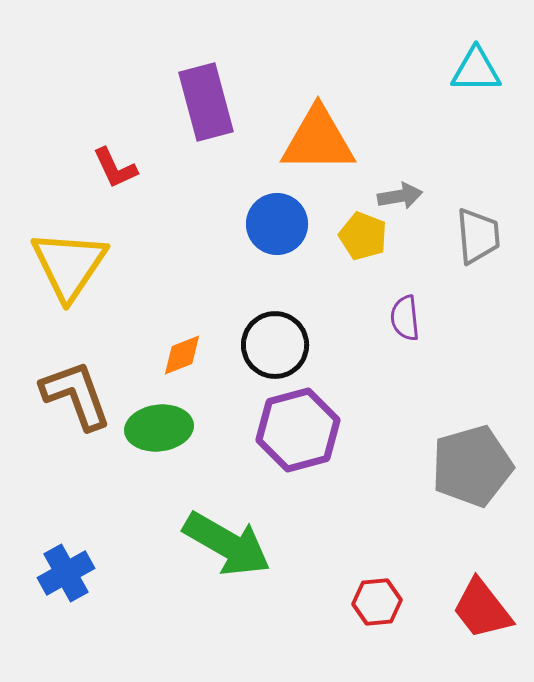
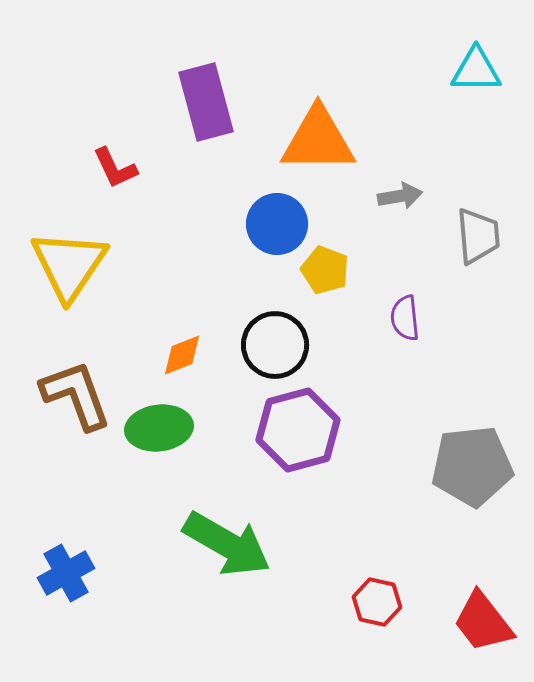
yellow pentagon: moved 38 px left, 34 px down
gray pentagon: rotated 10 degrees clockwise
red hexagon: rotated 18 degrees clockwise
red trapezoid: moved 1 px right, 13 px down
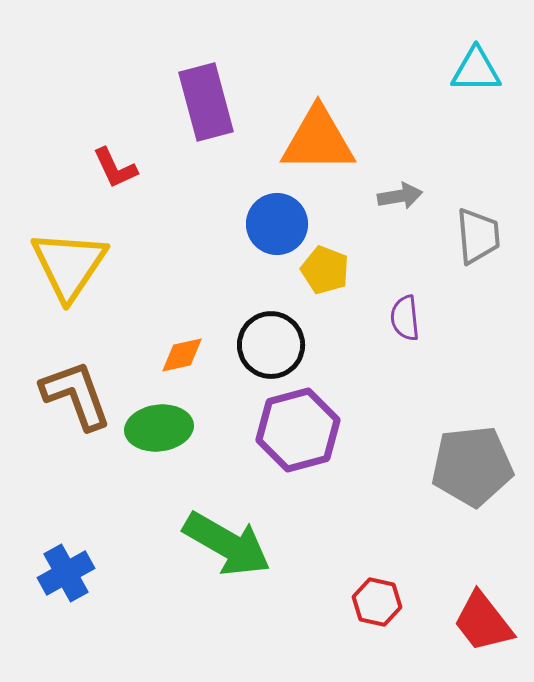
black circle: moved 4 px left
orange diamond: rotated 9 degrees clockwise
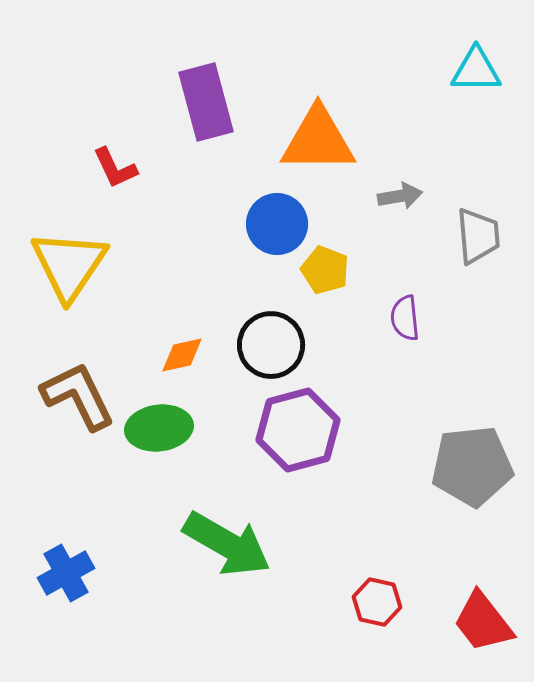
brown L-shape: moved 2 px right, 1 px down; rotated 6 degrees counterclockwise
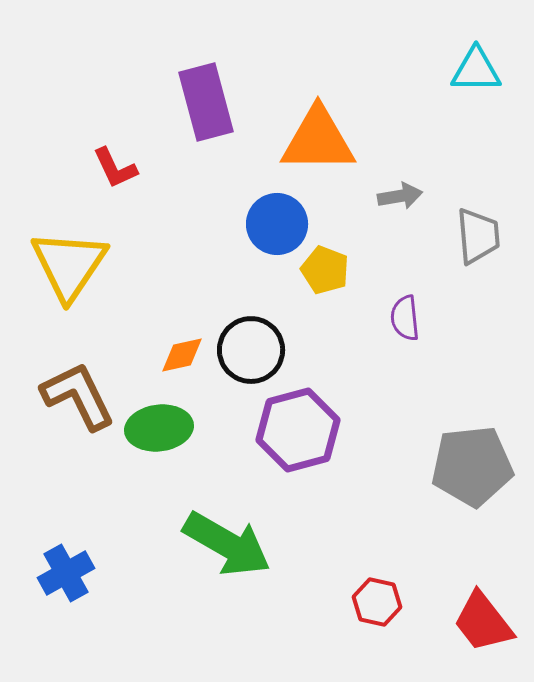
black circle: moved 20 px left, 5 px down
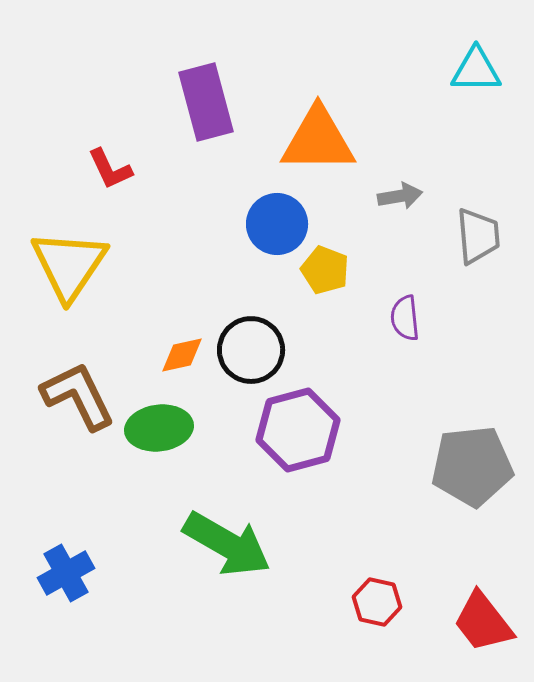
red L-shape: moved 5 px left, 1 px down
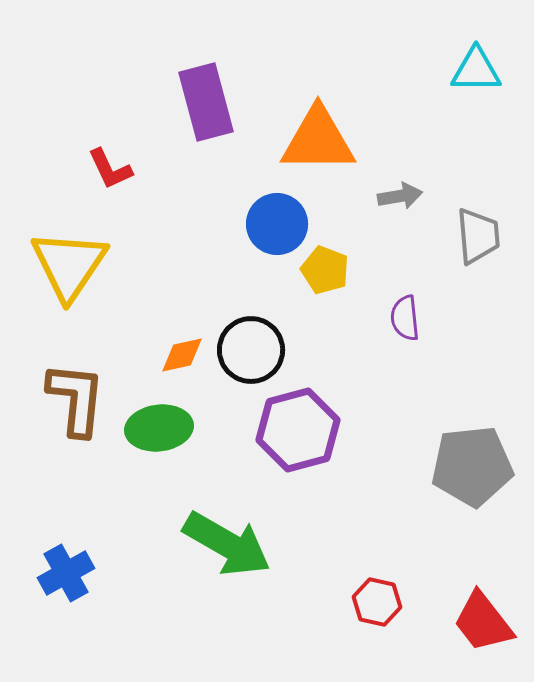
brown L-shape: moved 2 px left, 3 px down; rotated 32 degrees clockwise
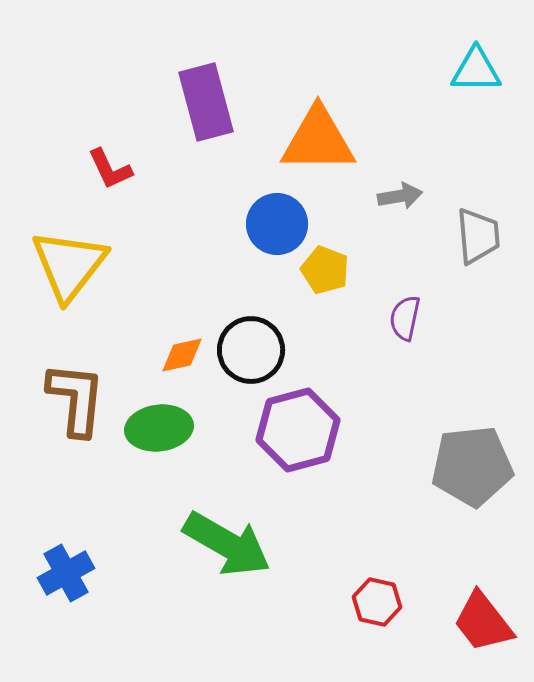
yellow triangle: rotated 4 degrees clockwise
purple semicircle: rotated 18 degrees clockwise
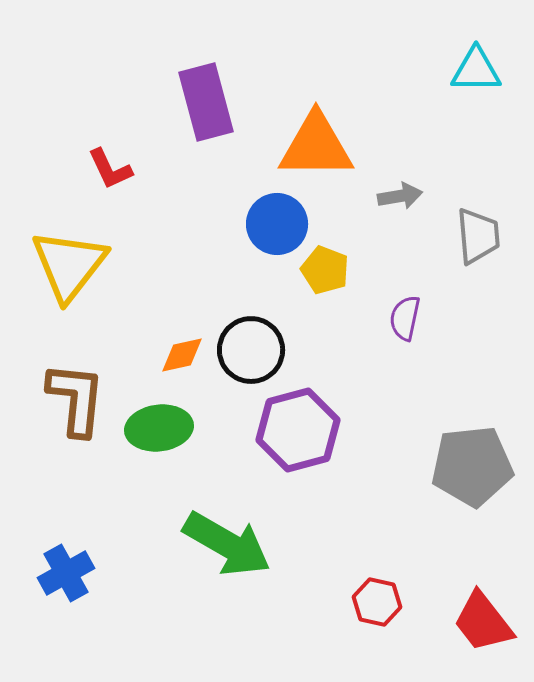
orange triangle: moved 2 px left, 6 px down
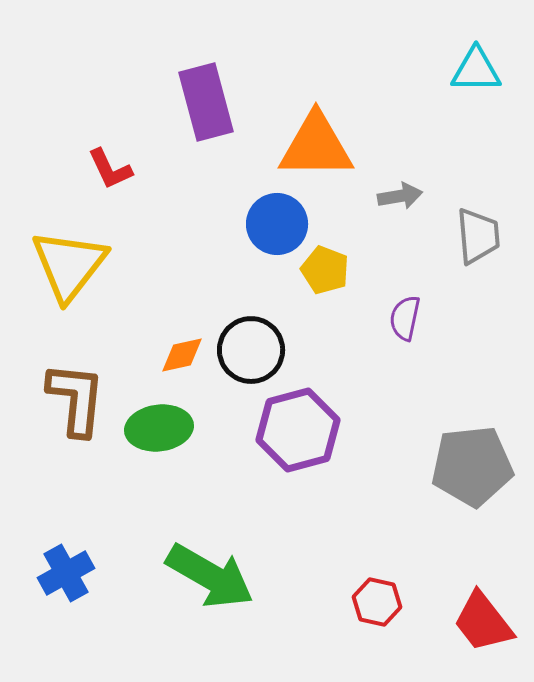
green arrow: moved 17 px left, 32 px down
